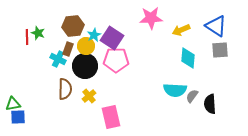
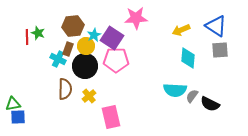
pink star: moved 15 px left
black semicircle: rotated 60 degrees counterclockwise
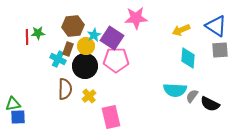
green star: rotated 24 degrees counterclockwise
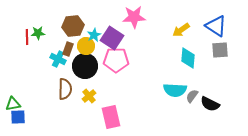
pink star: moved 2 px left, 1 px up
yellow arrow: rotated 12 degrees counterclockwise
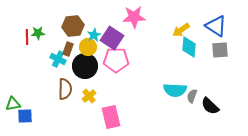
yellow circle: moved 2 px right, 1 px down
cyan diamond: moved 1 px right, 11 px up
gray semicircle: rotated 16 degrees counterclockwise
black semicircle: moved 2 px down; rotated 18 degrees clockwise
blue square: moved 7 px right, 1 px up
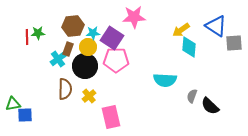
cyan star: moved 1 px left, 2 px up; rotated 24 degrees clockwise
gray square: moved 14 px right, 7 px up
cyan cross: rotated 28 degrees clockwise
cyan semicircle: moved 10 px left, 10 px up
blue square: moved 1 px up
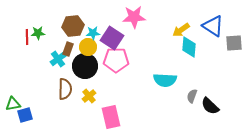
blue triangle: moved 3 px left
blue square: rotated 14 degrees counterclockwise
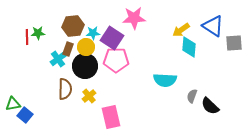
pink star: moved 1 px down
yellow circle: moved 2 px left
blue square: rotated 35 degrees counterclockwise
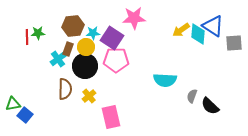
cyan diamond: moved 9 px right, 13 px up
